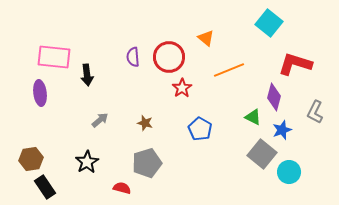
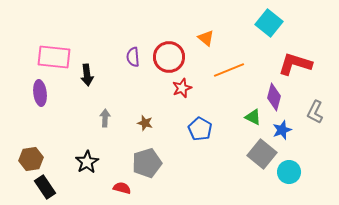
red star: rotated 12 degrees clockwise
gray arrow: moved 5 px right, 2 px up; rotated 48 degrees counterclockwise
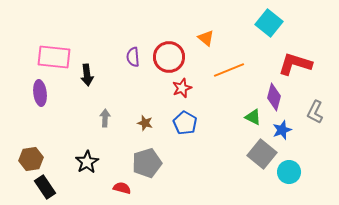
blue pentagon: moved 15 px left, 6 px up
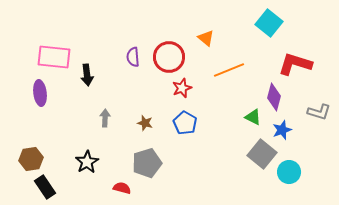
gray L-shape: moved 4 px right; rotated 100 degrees counterclockwise
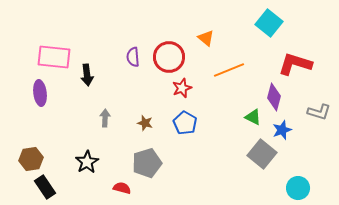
cyan circle: moved 9 px right, 16 px down
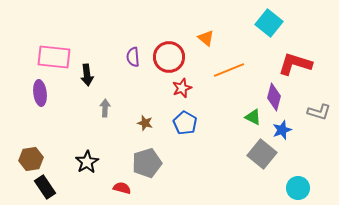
gray arrow: moved 10 px up
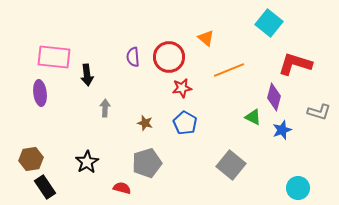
red star: rotated 12 degrees clockwise
gray square: moved 31 px left, 11 px down
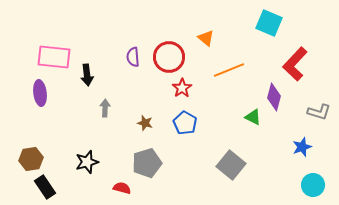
cyan square: rotated 16 degrees counterclockwise
red L-shape: rotated 64 degrees counterclockwise
red star: rotated 24 degrees counterclockwise
blue star: moved 20 px right, 17 px down
black star: rotated 15 degrees clockwise
cyan circle: moved 15 px right, 3 px up
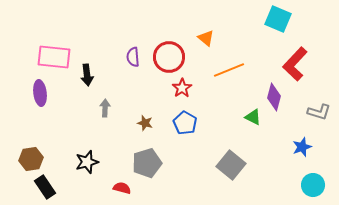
cyan square: moved 9 px right, 4 px up
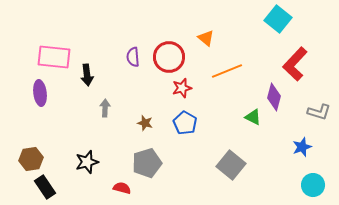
cyan square: rotated 16 degrees clockwise
orange line: moved 2 px left, 1 px down
red star: rotated 18 degrees clockwise
